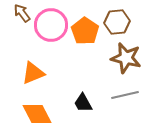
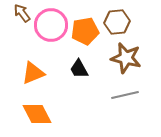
orange pentagon: rotated 28 degrees clockwise
black trapezoid: moved 4 px left, 34 px up
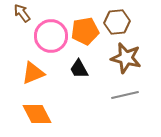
pink circle: moved 11 px down
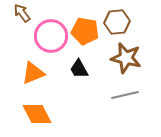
orange pentagon: rotated 20 degrees clockwise
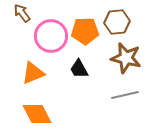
orange pentagon: rotated 12 degrees counterclockwise
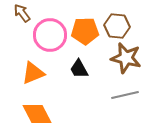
brown hexagon: moved 4 px down; rotated 10 degrees clockwise
pink circle: moved 1 px left, 1 px up
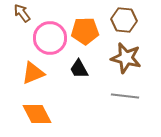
brown hexagon: moved 7 px right, 6 px up
pink circle: moved 3 px down
gray line: moved 1 px down; rotated 20 degrees clockwise
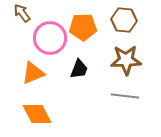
orange pentagon: moved 2 px left, 4 px up
brown star: moved 2 px down; rotated 16 degrees counterclockwise
black trapezoid: rotated 130 degrees counterclockwise
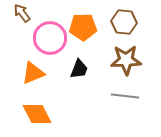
brown hexagon: moved 2 px down
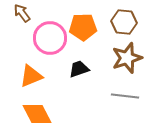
brown star: moved 1 px right, 2 px up; rotated 16 degrees counterclockwise
black trapezoid: rotated 130 degrees counterclockwise
orange triangle: moved 2 px left, 3 px down
